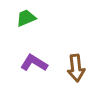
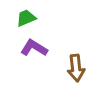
purple L-shape: moved 15 px up
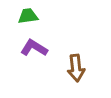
green trapezoid: moved 2 px right, 2 px up; rotated 15 degrees clockwise
